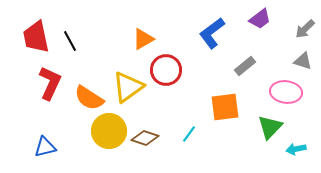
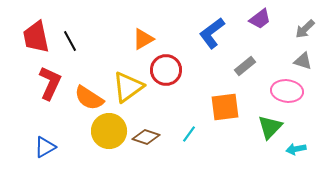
pink ellipse: moved 1 px right, 1 px up
brown diamond: moved 1 px right, 1 px up
blue triangle: rotated 15 degrees counterclockwise
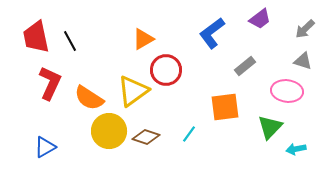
yellow triangle: moved 5 px right, 4 px down
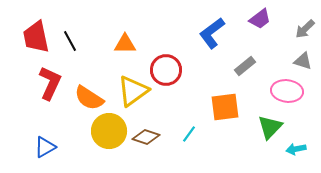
orange triangle: moved 18 px left, 5 px down; rotated 30 degrees clockwise
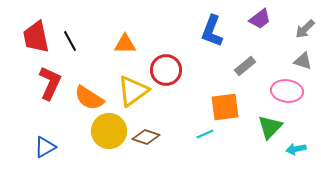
blue L-shape: moved 2 px up; rotated 32 degrees counterclockwise
cyan line: moved 16 px right; rotated 30 degrees clockwise
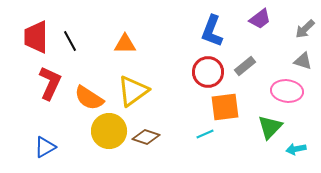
red trapezoid: rotated 12 degrees clockwise
red circle: moved 42 px right, 2 px down
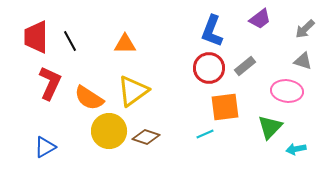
red circle: moved 1 px right, 4 px up
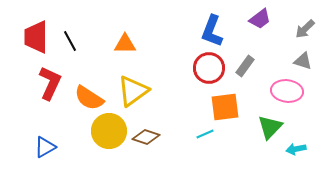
gray rectangle: rotated 15 degrees counterclockwise
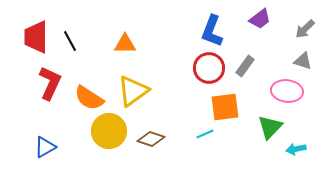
brown diamond: moved 5 px right, 2 px down
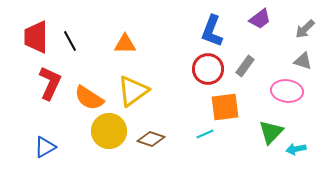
red circle: moved 1 px left, 1 px down
green triangle: moved 1 px right, 5 px down
